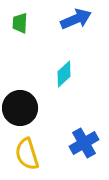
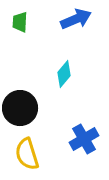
green trapezoid: moved 1 px up
cyan diamond: rotated 8 degrees counterclockwise
blue cross: moved 4 px up
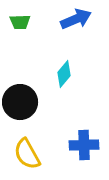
green trapezoid: rotated 95 degrees counterclockwise
black circle: moved 6 px up
blue cross: moved 6 px down; rotated 28 degrees clockwise
yellow semicircle: rotated 12 degrees counterclockwise
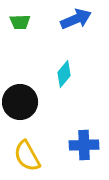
yellow semicircle: moved 2 px down
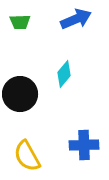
black circle: moved 8 px up
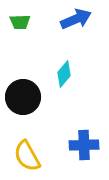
black circle: moved 3 px right, 3 px down
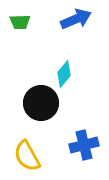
black circle: moved 18 px right, 6 px down
blue cross: rotated 12 degrees counterclockwise
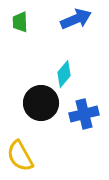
green trapezoid: rotated 90 degrees clockwise
blue cross: moved 31 px up
yellow semicircle: moved 7 px left
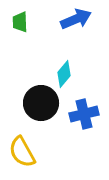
yellow semicircle: moved 2 px right, 4 px up
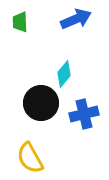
yellow semicircle: moved 8 px right, 6 px down
